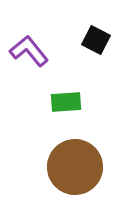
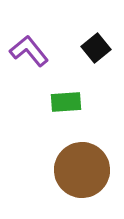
black square: moved 8 px down; rotated 24 degrees clockwise
brown circle: moved 7 px right, 3 px down
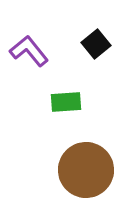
black square: moved 4 px up
brown circle: moved 4 px right
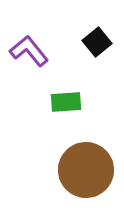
black square: moved 1 px right, 2 px up
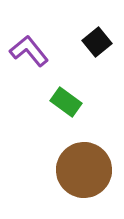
green rectangle: rotated 40 degrees clockwise
brown circle: moved 2 px left
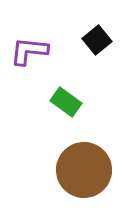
black square: moved 2 px up
purple L-shape: rotated 45 degrees counterclockwise
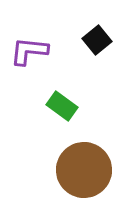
green rectangle: moved 4 px left, 4 px down
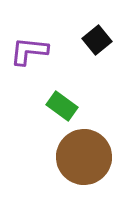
brown circle: moved 13 px up
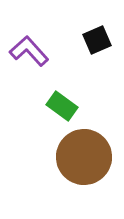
black square: rotated 16 degrees clockwise
purple L-shape: rotated 42 degrees clockwise
